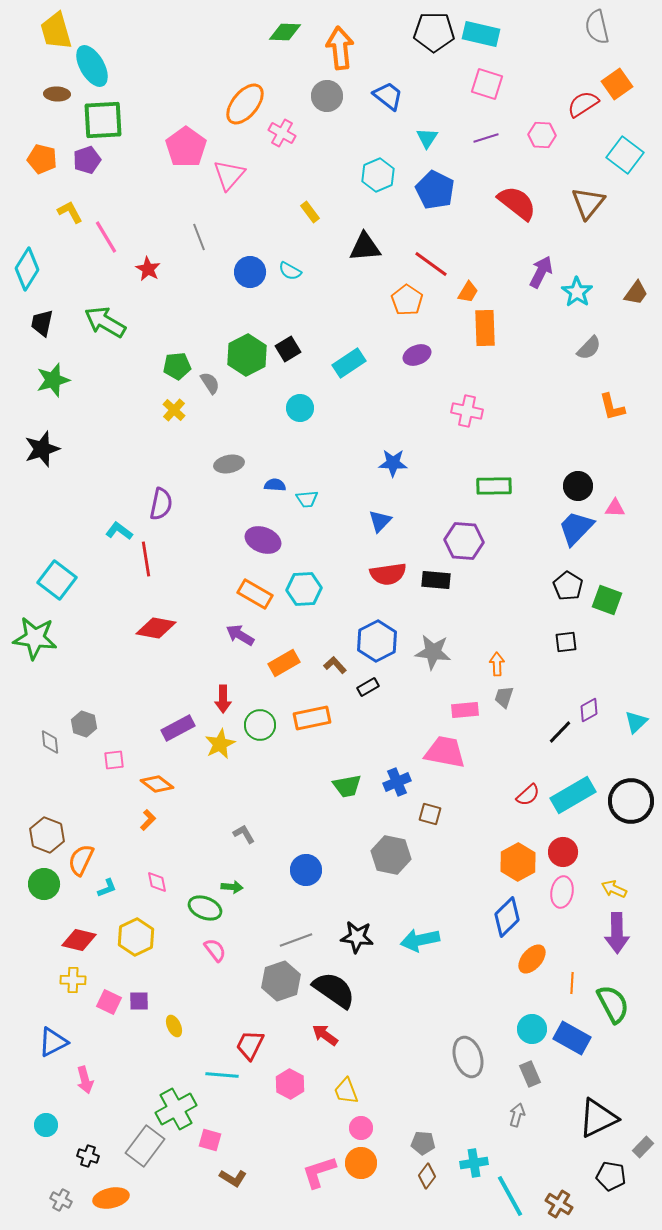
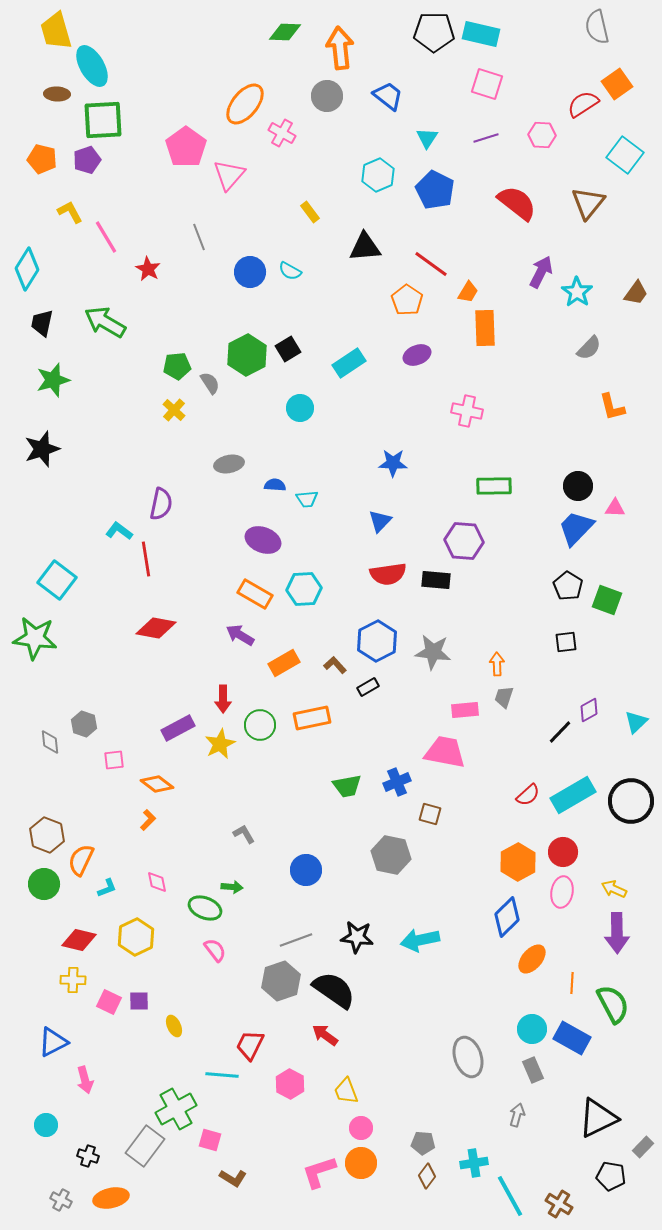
gray rectangle at (530, 1074): moved 3 px right, 4 px up
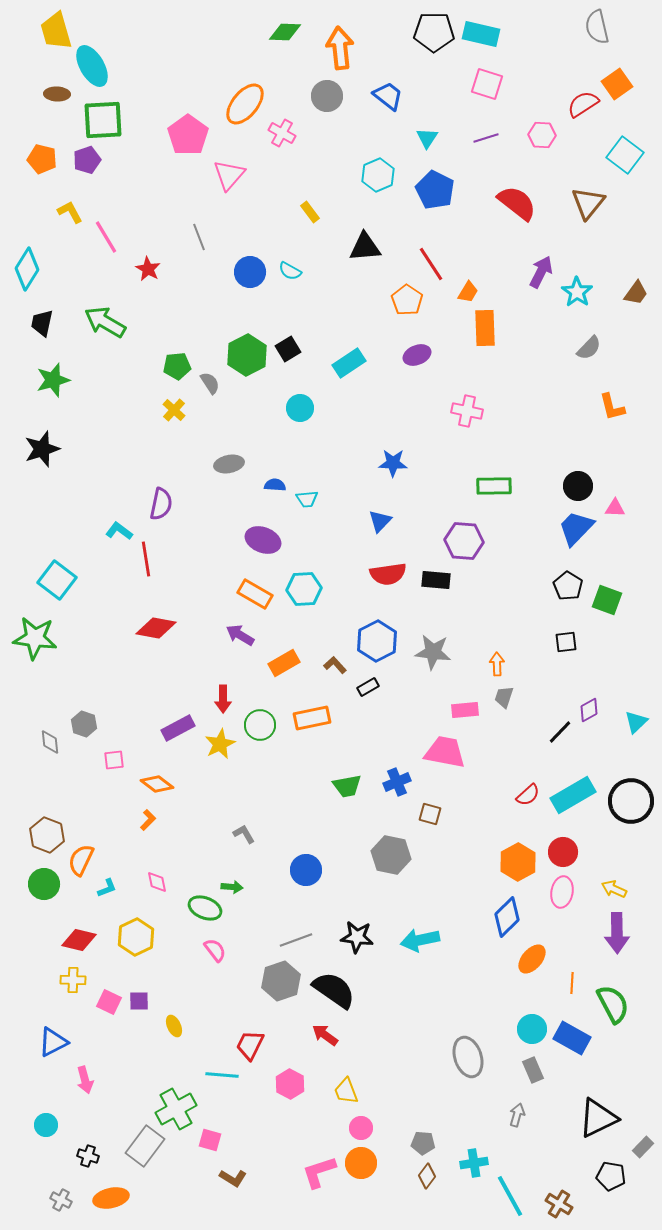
pink pentagon at (186, 147): moved 2 px right, 12 px up
red line at (431, 264): rotated 21 degrees clockwise
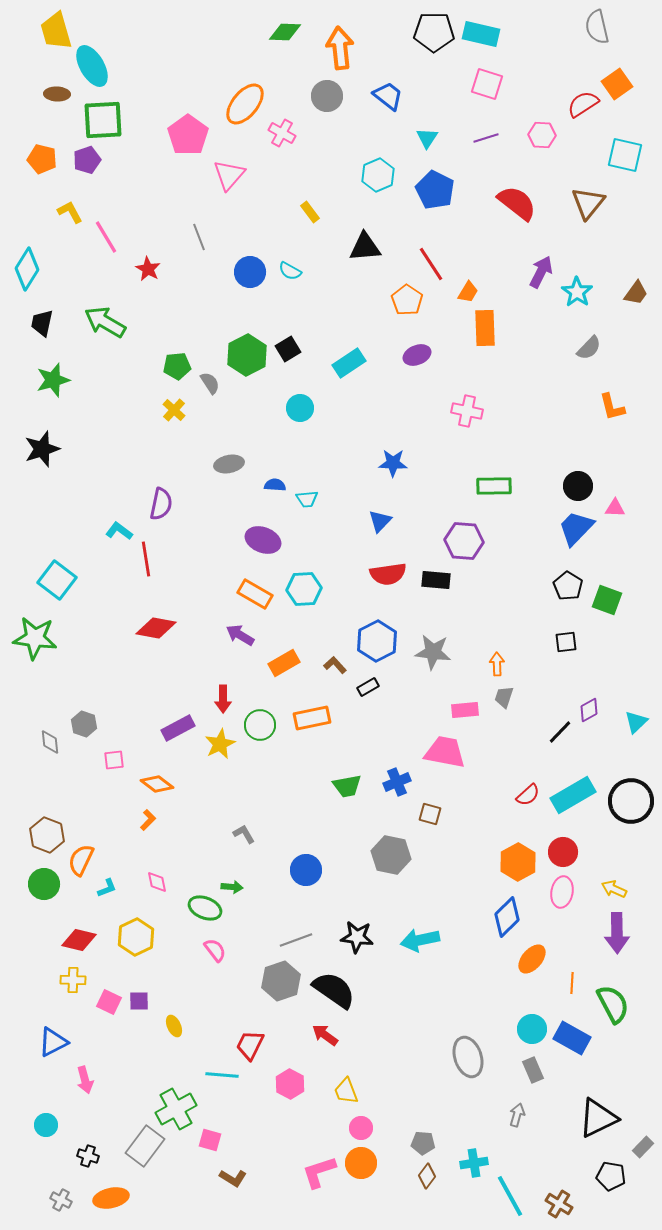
cyan square at (625, 155): rotated 24 degrees counterclockwise
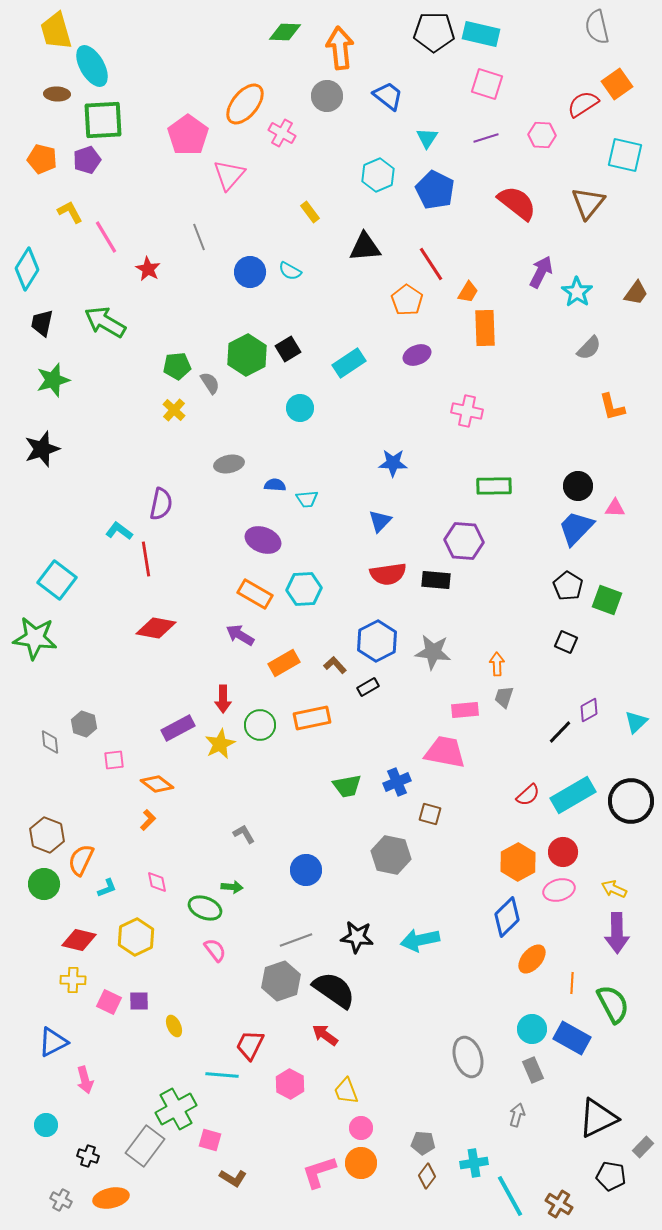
black square at (566, 642): rotated 30 degrees clockwise
pink ellipse at (562, 892): moved 3 px left, 2 px up; rotated 64 degrees clockwise
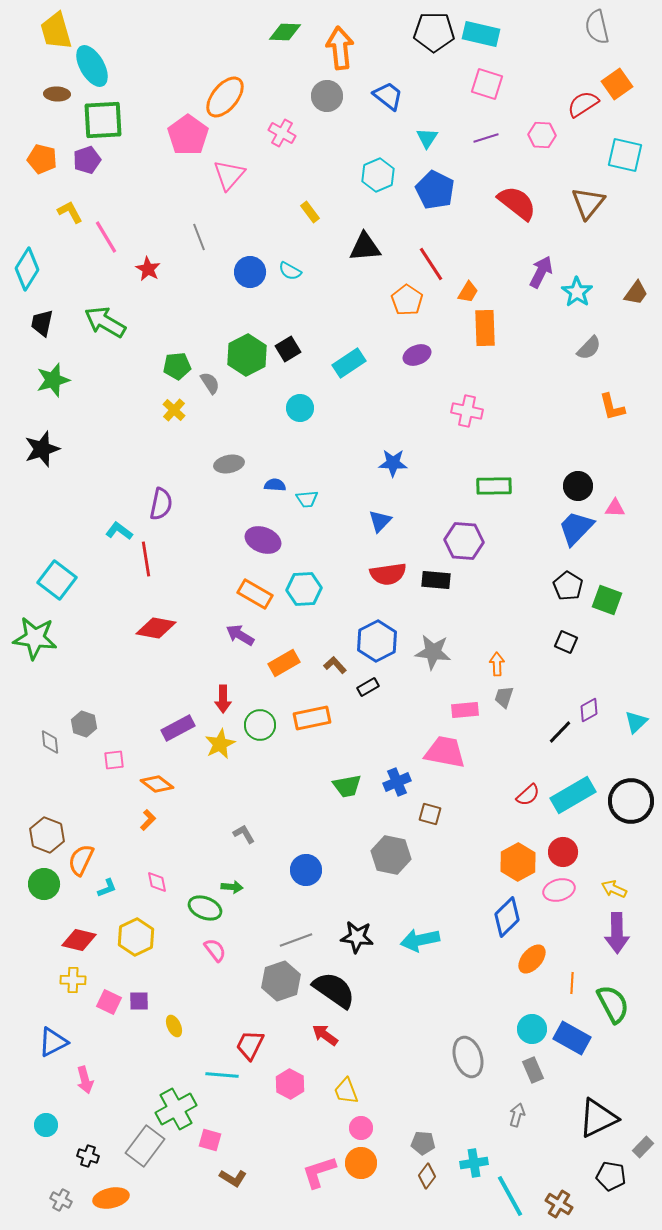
orange ellipse at (245, 104): moved 20 px left, 7 px up
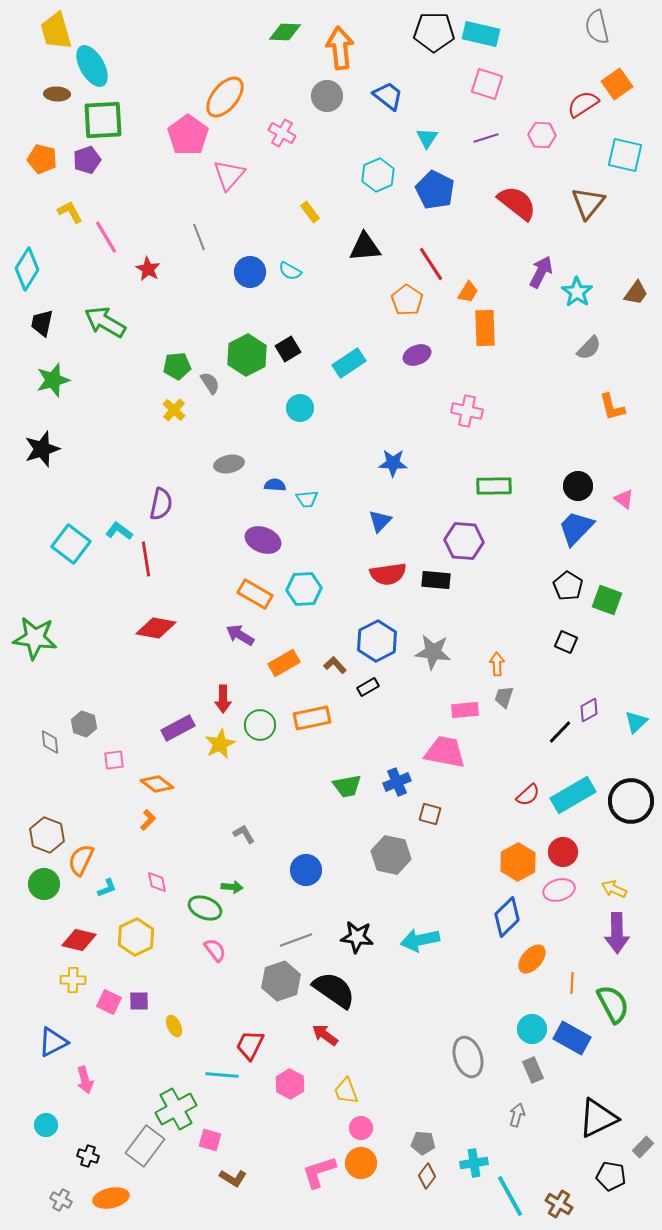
pink triangle at (615, 508): moved 9 px right, 9 px up; rotated 35 degrees clockwise
cyan square at (57, 580): moved 14 px right, 36 px up
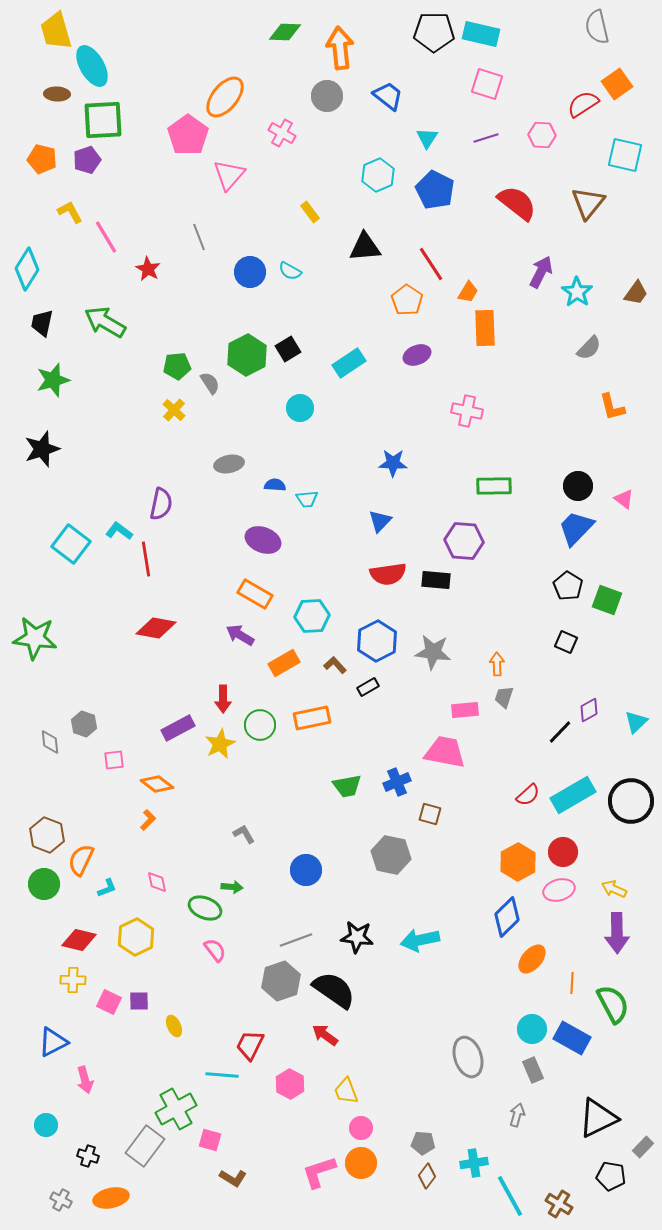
cyan hexagon at (304, 589): moved 8 px right, 27 px down
